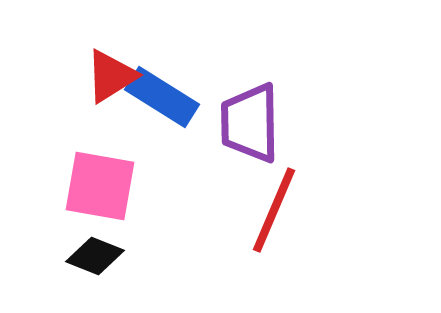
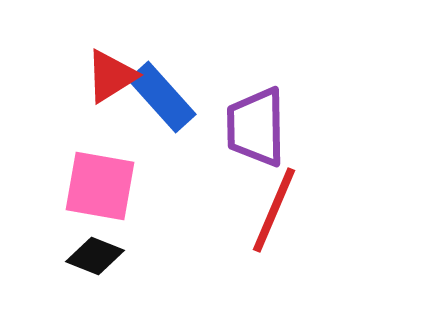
blue rectangle: rotated 16 degrees clockwise
purple trapezoid: moved 6 px right, 4 px down
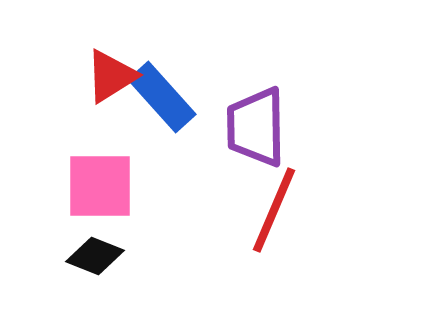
pink square: rotated 10 degrees counterclockwise
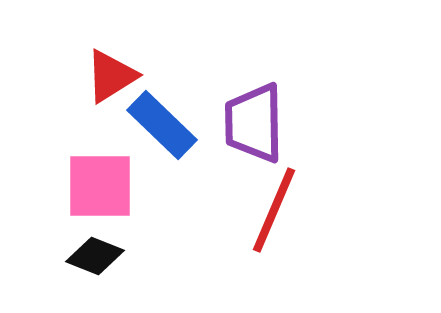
blue rectangle: moved 28 px down; rotated 4 degrees counterclockwise
purple trapezoid: moved 2 px left, 4 px up
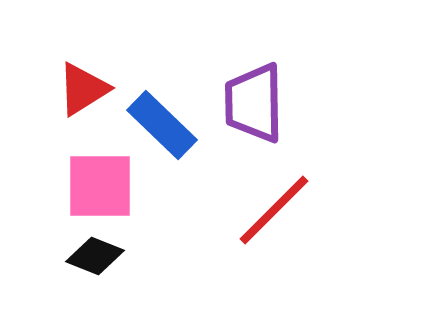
red triangle: moved 28 px left, 13 px down
purple trapezoid: moved 20 px up
red line: rotated 22 degrees clockwise
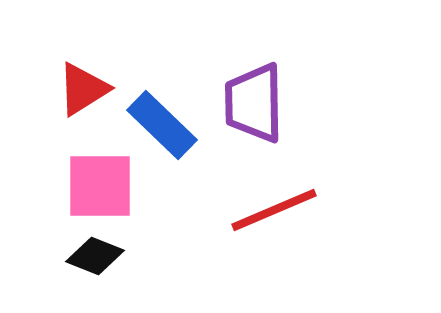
red line: rotated 22 degrees clockwise
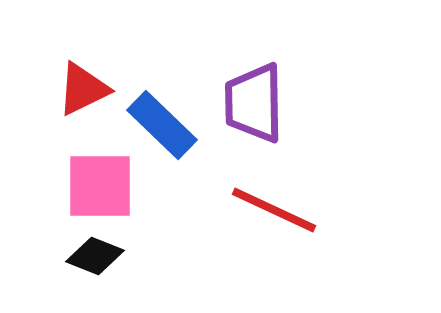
red triangle: rotated 6 degrees clockwise
red line: rotated 48 degrees clockwise
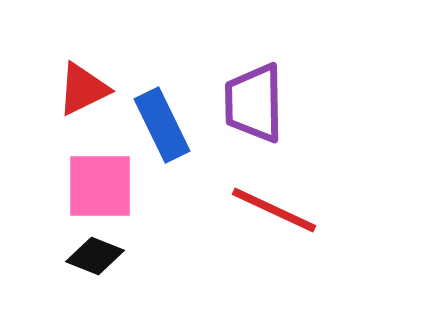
blue rectangle: rotated 20 degrees clockwise
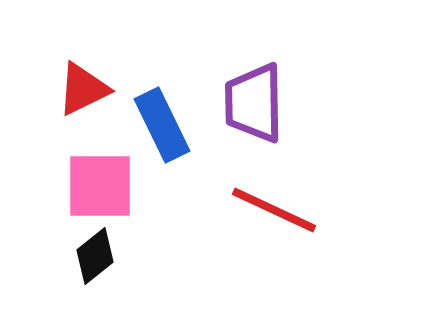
black diamond: rotated 60 degrees counterclockwise
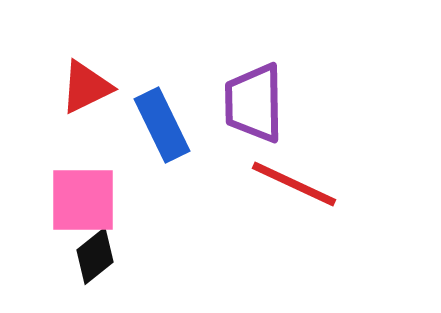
red triangle: moved 3 px right, 2 px up
pink square: moved 17 px left, 14 px down
red line: moved 20 px right, 26 px up
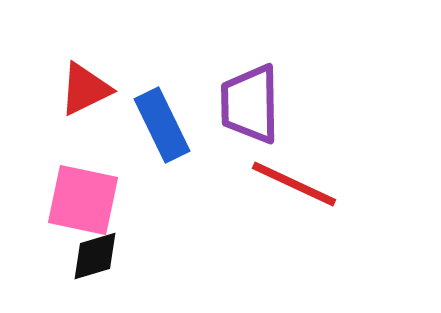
red triangle: moved 1 px left, 2 px down
purple trapezoid: moved 4 px left, 1 px down
pink square: rotated 12 degrees clockwise
black diamond: rotated 22 degrees clockwise
